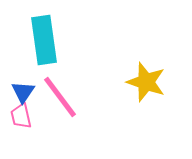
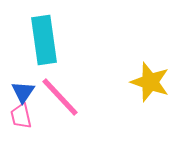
yellow star: moved 4 px right
pink line: rotated 6 degrees counterclockwise
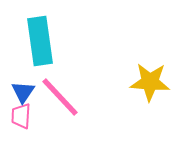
cyan rectangle: moved 4 px left, 1 px down
yellow star: rotated 15 degrees counterclockwise
pink trapezoid: rotated 16 degrees clockwise
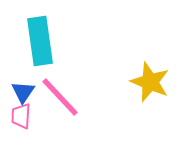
yellow star: rotated 18 degrees clockwise
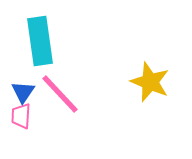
pink line: moved 3 px up
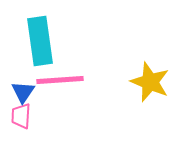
pink line: moved 14 px up; rotated 51 degrees counterclockwise
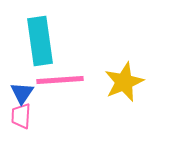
yellow star: moved 26 px left; rotated 27 degrees clockwise
blue triangle: moved 1 px left, 1 px down
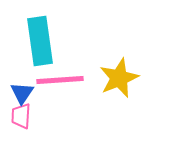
yellow star: moved 5 px left, 4 px up
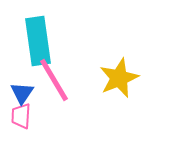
cyan rectangle: moved 2 px left
pink line: moved 6 px left; rotated 63 degrees clockwise
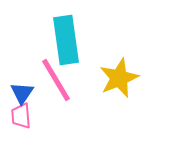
cyan rectangle: moved 28 px right, 1 px up
pink line: moved 2 px right
pink trapezoid: rotated 8 degrees counterclockwise
